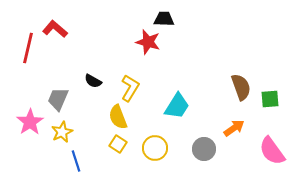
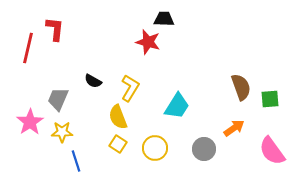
red L-shape: rotated 55 degrees clockwise
yellow star: rotated 25 degrees clockwise
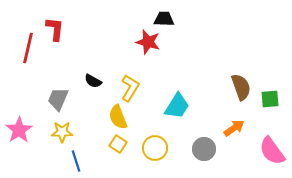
pink star: moved 11 px left, 8 px down
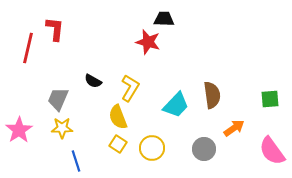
brown semicircle: moved 29 px left, 8 px down; rotated 12 degrees clockwise
cyan trapezoid: moved 1 px left, 1 px up; rotated 12 degrees clockwise
yellow star: moved 4 px up
yellow circle: moved 3 px left
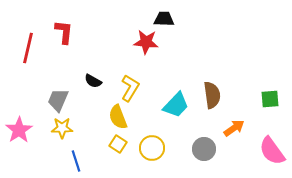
red L-shape: moved 9 px right, 3 px down
red star: moved 2 px left; rotated 10 degrees counterclockwise
gray trapezoid: moved 1 px down
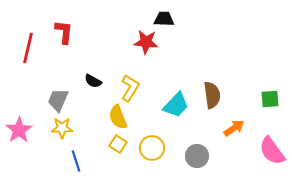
gray circle: moved 7 px left, 7 px down
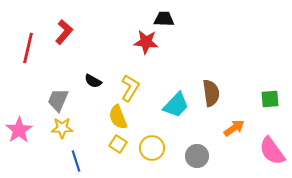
red L-shape: rotated 35 degrees clockwise
brown semicircle: moved 1 px left, 2 px up
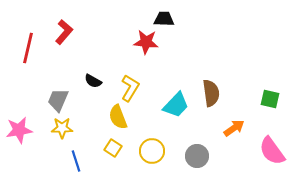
green square: rotated 18 degrees clockwise
pink star: rotated 24 degrees clockwise
yellow square: moved 5 px left, 4 px down
yellow circle: moved 3 px down
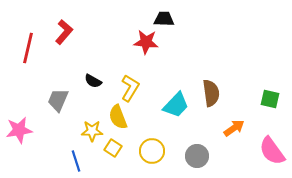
yellow star: moved 30 px right, 3 px down
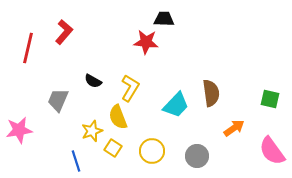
yellow star: rotated 20 degrees counterclockwise
